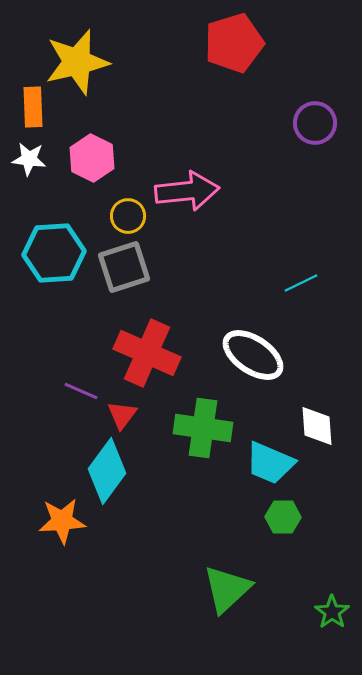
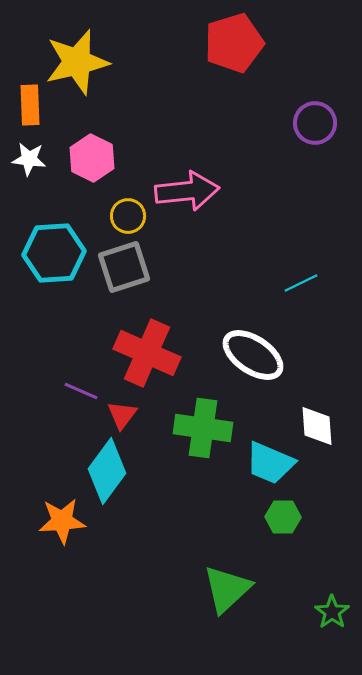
orange rectangle: moved 3 px left, 2 px up
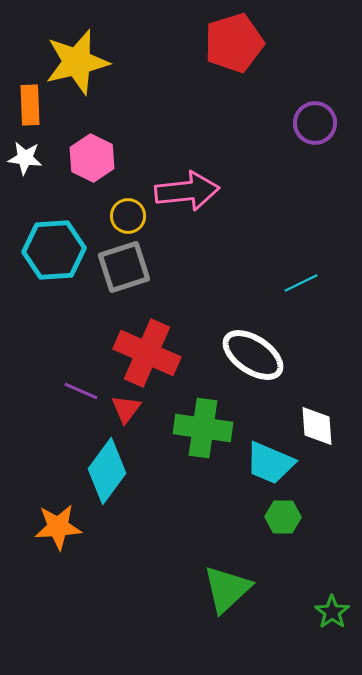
white star: moved 4 px left, 1 px up
cyan hexagon: moved 3 px up
red triangle: moved 4 px right, 6 px up
orange star: moved 4 px left, 6 px down
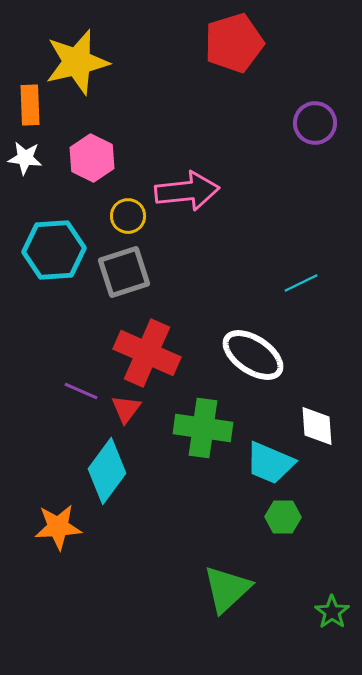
gray square: moved 5 px down
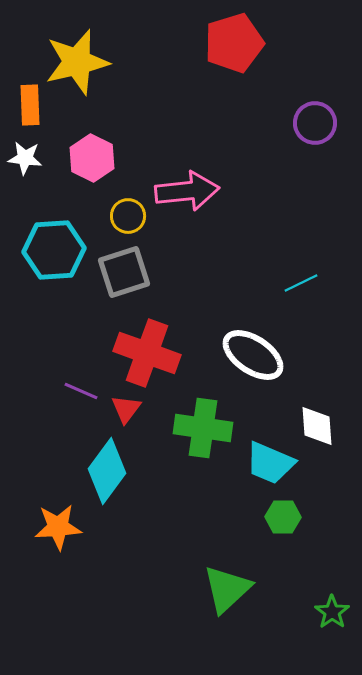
red cross: rotated 4 degrees counterclockwise
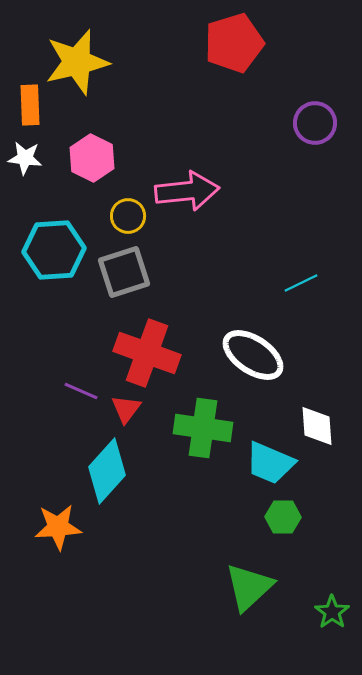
cyan diamond: rotated 6 degrees clockwise
green triangle: moved 22 px right, 2 px up
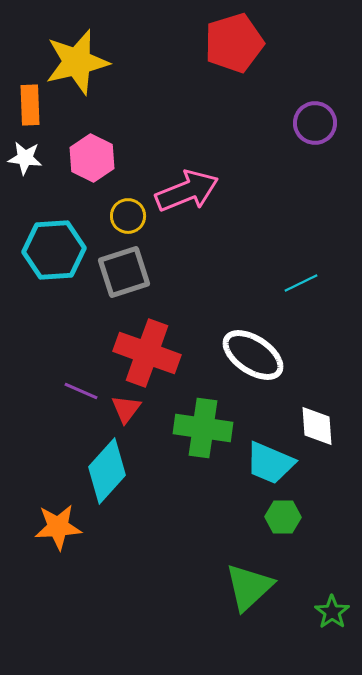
pink arrow: rotated 16 degrees counterclockwise
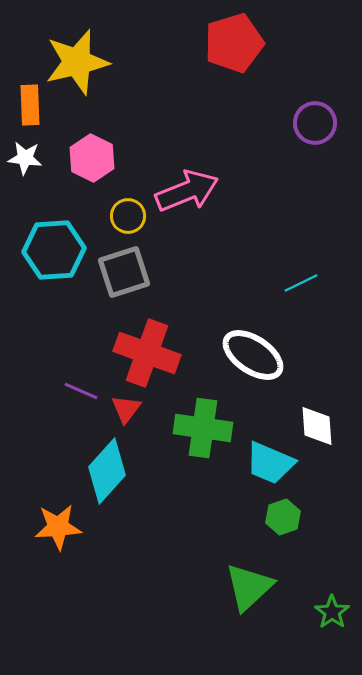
green hexagon: rotated 20 degrees counterclockwise
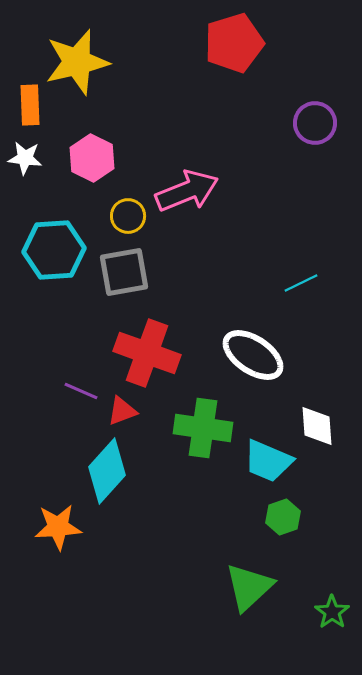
gray square: rotated 8 degrees clockwise
red triangle: moved 4 px left, 2 px down; rotated 32 degrees clockwise
cyan trapezoid: moved 2 px left, 2 px up
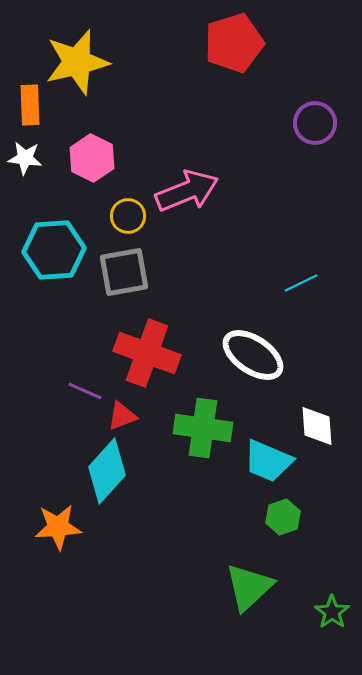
purple line: moved 4 px right
red triangle: moved 5 px down
